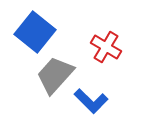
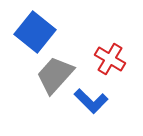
red cross: moved 4 px right, 12 px down
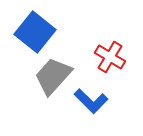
red cross: moved 2 px up
gray trapezoid: moved 2 px left, 1 px down
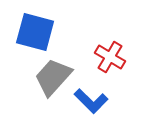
blue square: rotated 24 degrees counterclockwise
gray trapezoid: moved 1 px down
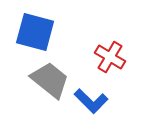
gray trapezoid: moved 3 px left, 3 px down; rotated 87 degrees clockwise
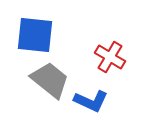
blue square: moved 3 px down; rotated 9 degrees counterclockwise
blue L-shape: rotated 20 degrees counterclockwise
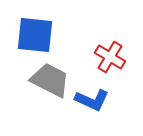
gray trapezoid: rotated 12 degrees counterclockwise
blue L-shape: moved 1 px right, 1 px up
